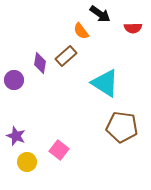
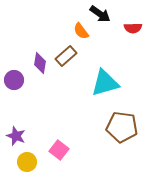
cyan triangle: rotated 48 degrees counterclockwise
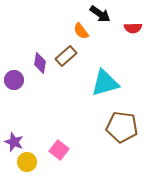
purple star: moved 2 px left, 6 px down
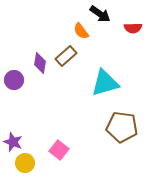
purple star: moved 1 px left
yellow circle: moved 2 px left, 1 px down
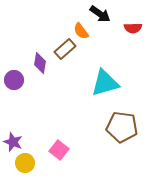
brown rectangle: moved 1 px left, 7 px up
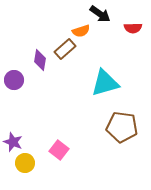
orange semicircle: rotated 72 degrees counterclockwise
purple diamond: moved 3 px up
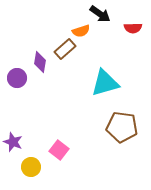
purple diamond: moved 2 px down
purple circle: moved 3 px right, 2 px up
yellow circle: moved 6 px right, 4 px down
